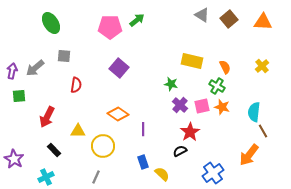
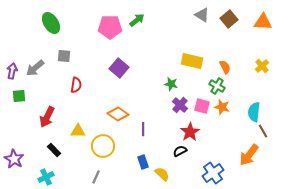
pink square: rotated 28 degrees clockwise
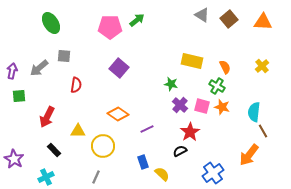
gray arrow: moved 4 px right
purple line: moved 4 px right; rotated 64 degrees clockwise
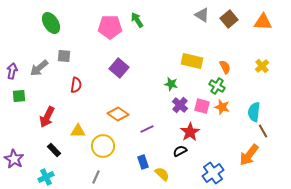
green arrow: rotated 84 degrees counterclockwise
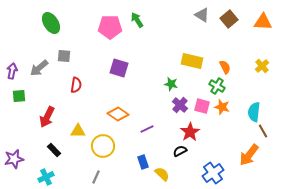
purple square: rotated 24 degrees counterclockwise
purple star: rotated 30 degrees clockwise
